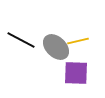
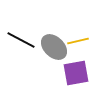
gray ellipse: moved 2 px left
purple square: rotated 12 degrees counterclockwise
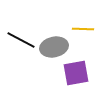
yellow line: moved 5 px right, 12 px up; rotated 15 degrees clockwise
gray ellipse: rotated 56 degrees counterclockwise
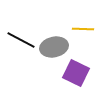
purple square: rotated 36 degrees clockwise
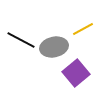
yellow line: rotated 30 degrees counterclockwise
purple square: rotated 24 degrees clockwise
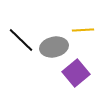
yellow line: moved 1 px down; rotated 25 degrees clockwise
black line: rotated 16 degrees clockwise
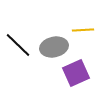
black line: moved 3 px left, 5 px down
purple square: rotated 16 degrees clockwise
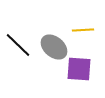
gray ellipse: rotated 52 degrees clockwise
purple square: moved 3 px right, 4 px up; rotated 28 degrees clockwise
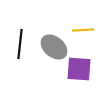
black line: moved 2 px right, 1 px up; rotated 52 degrees clockwise
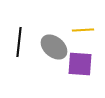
black line: moved 1 px left, 2 px up
purple square: moved 1 px right, 5 px up
